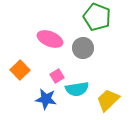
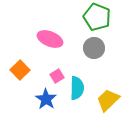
gray circle: moved 11 px right
cyan semicircle: moved 1 px up; rotated 80 degrees counterclockwise
blue star: rotated 25 degrees clockwise
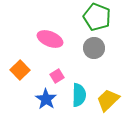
cyan semicircle: moved 2 px right, 7 px down
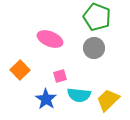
pink square: moved 3 px right; rotated 16 degrees clockwise
cyan semicircle: rotated 95 degrees clockwise
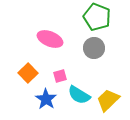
orange square: moved 8 px right, 3 px down
cyan semicircle: rotated 25 degrees clockwise
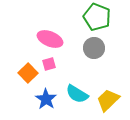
pink square: moved 11 px left, 12 px up
cyan semicircle: moved 2 px left, 1 px up
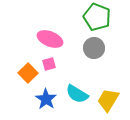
yellow trapezoid: rotated 15 degrees counterclockwise
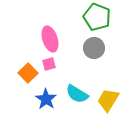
pink ellipse: rotated 50 degrees clockwise
